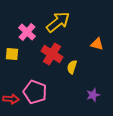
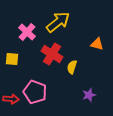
yellow square: moved 5 px down
purple star: moved 4 px left
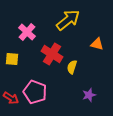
yellow arrow: moved 10 px right, 2 px up
red arrow: moved 1 px up; rotated 28 degrees clockwise
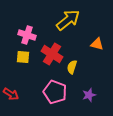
pink cross: moved 3 px down; rotated 24 degrees counterclockwise
yellow square: moved 11 px right, 2 px up
pink pentagon: moved 20 px right
red arrow: moved 4 px up
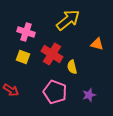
pink cross: moved 1 px left, 3 px up
yellow square: rotated 16 degrees clockwise
yellow semicircle: rotated 32 degrees counterclockwise
red arrow: moved 4 px up
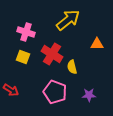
orange triangle: rotated 16 degrees counterclockwise
purple star: rotated 16 degrees clockwise
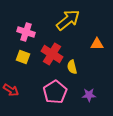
pink pentagon: rotated 20 degrees clockwise
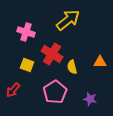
orange triangle: moved 3 px right, 18 px down
yellow square: moved 4 px right, 8 px down
red arrow: moved 2 px right; rotated 98 degrees clockwise
purple star: moved 1 px right, 4 px down; rotated 16 degrees clockwise
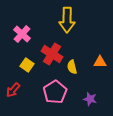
yellow arrow: moved 1 px left; rotated 130 degrees clockwise
pink cross: moved 4 px left, 2 px down; rotated 24 degrees clockwise
yellow square: rotated 16 degrees clockwise
